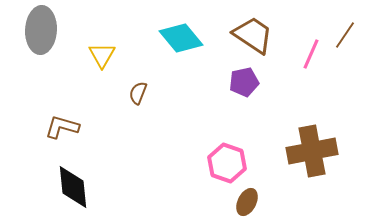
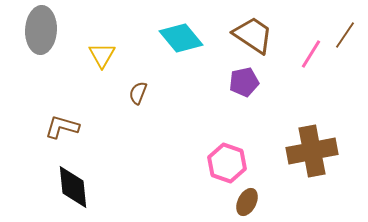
pink line: rotated 8 degrees clockwise
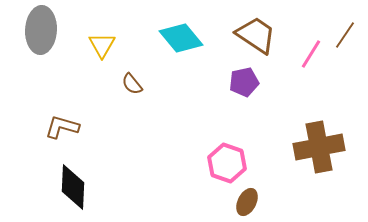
brown trapezoid: moved 3 px right
yellow triangle: moved 10 px up
brown semicircle: moved 6 px left, 9 px up; rotated 60 degrees counterclockwise
brown cross: moved 7 px right, 4 px up
black diamond: rotated 9 degrees clockwise
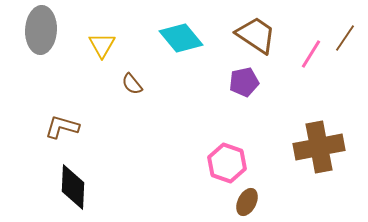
brown line: moved 3 px down
